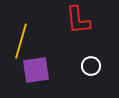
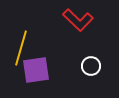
red L-shape: rotated 40 degrees counterclockwise
yellow line: moved 7 px down
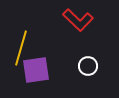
white circle: moved 3 px left
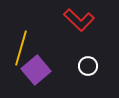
red L-shape: moved 1 px right
purple square: rotated 32 degrees counterclockwise
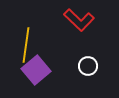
yellow line: moved 5 px right, 3 px up; rotated 8 degrees counterclockwise
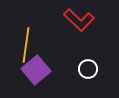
white circle: moved 3 px down
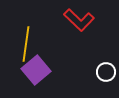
yellow line: moved 1 px up
white circle: moved 18 px right, 3 px down
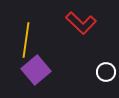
red L-shape: moved 2 px right, 3 px down
yellow line: moved 4 px up
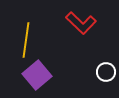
purple square: moved 1 px right, 5 px down
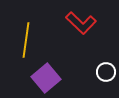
purple square: moved 9 px right, 3 px down
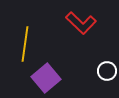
yellow line: moved 1 px left, 4 px down
white circle: moved 1 px right, 1 px up
